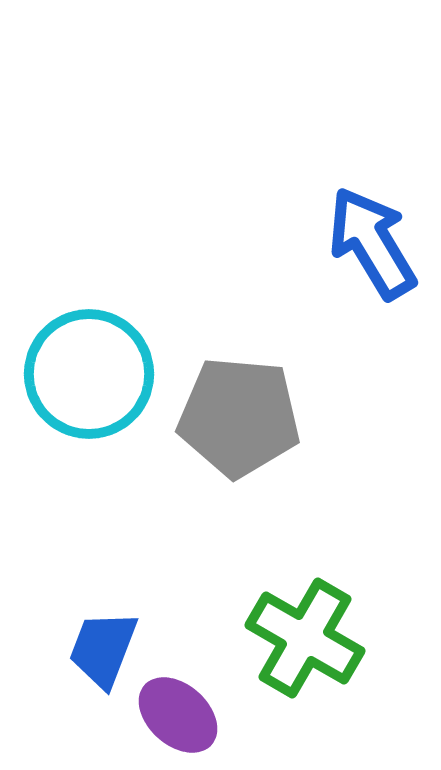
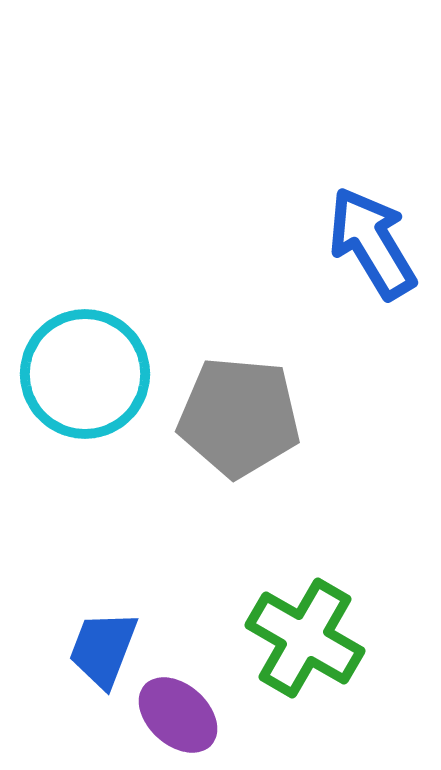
cyan circle: moved 4 px left
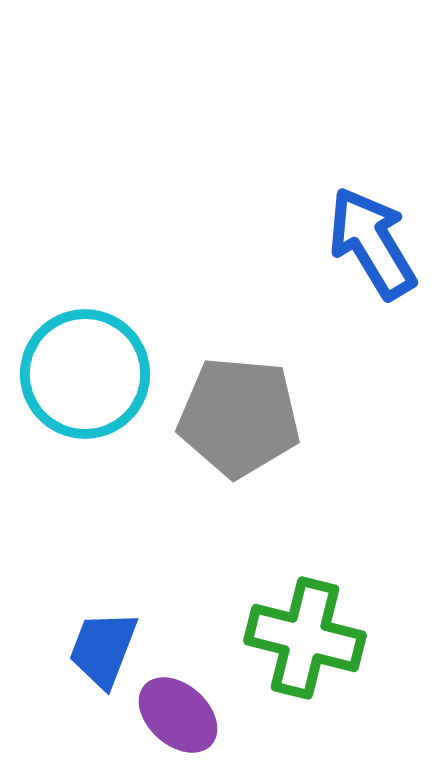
green cross: rotated 16 degrees counterclockwise
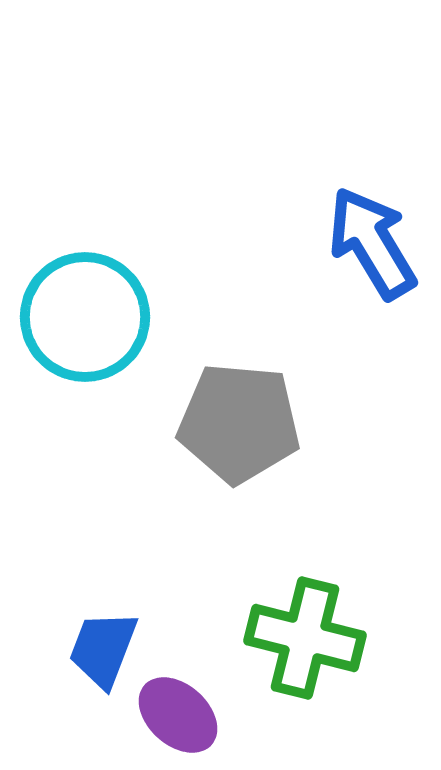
cyan circle: moved 57 px up
gray pentagon: moved 6 px down
